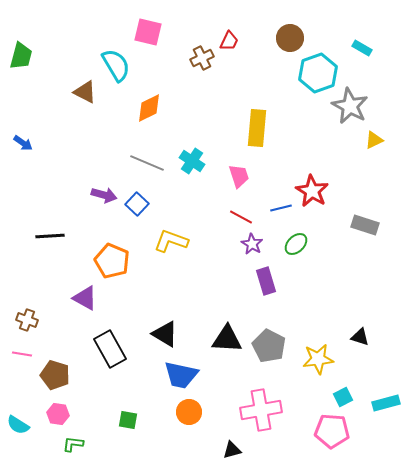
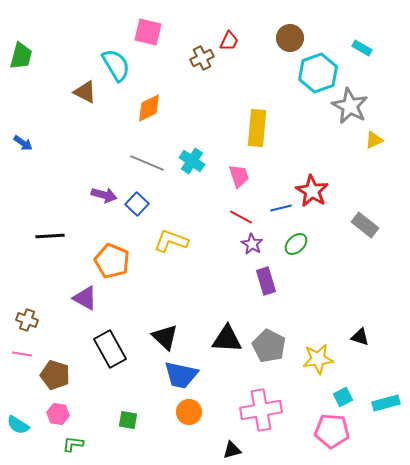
gray rectangle at (365, 225): rotated 20 degrees clockwise
black triangle at (165, 334): moved 3 px down; rotated 12 degrees clockwise
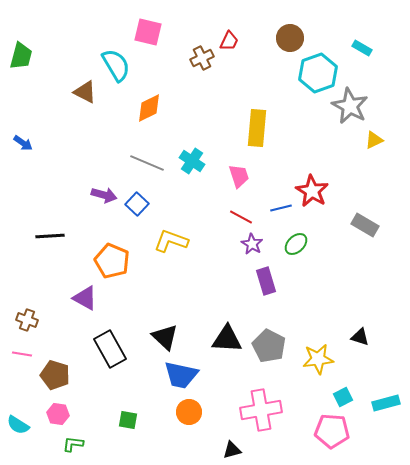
gray rectangle at (365, 225): rotated 8 degrees counterclockwise
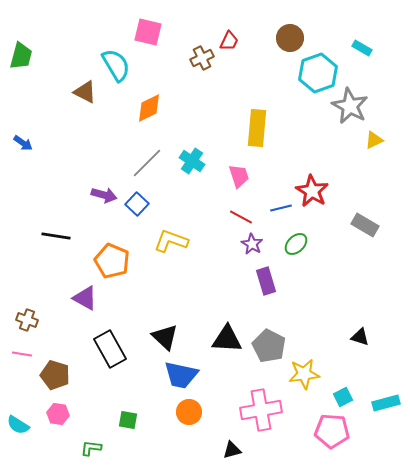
gray line at (147, 163): rotated 68 degrees counterclockwise
black line at (50, 236): moved 6 px right; rotated 12 degrees clockwise
yellow star at (318, 359): moved 14 px left, 15 px down
green L-shape at (73, 444): moved 18 px right, 4 px down
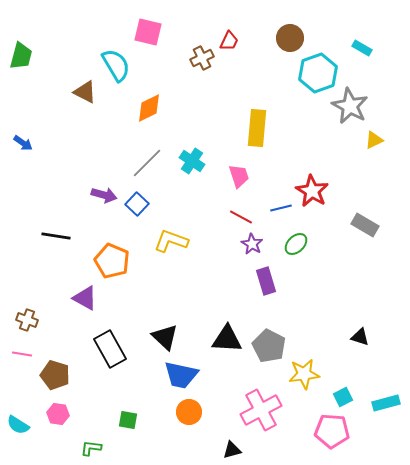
pink cross at (261, 410): rotated 18 degrees counterclockwise
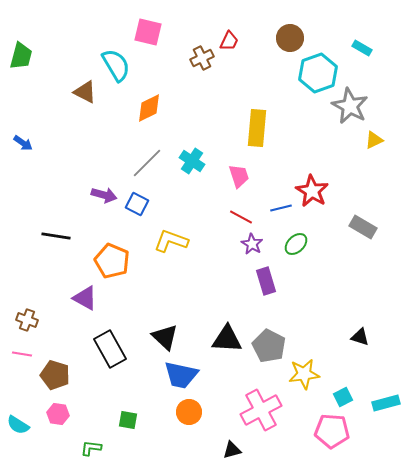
blue square at (137, 204): rotated 15 degrees counterclockwise
gray rectangle at (365, 225): moved 2 px left, 2 px down
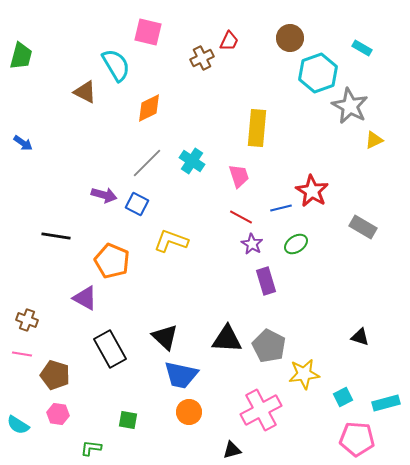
green ellipse at (296, 244): rotated 10 degrees clockwise
pink pentagon at (332, 431): moved 25 px right, 8 px down
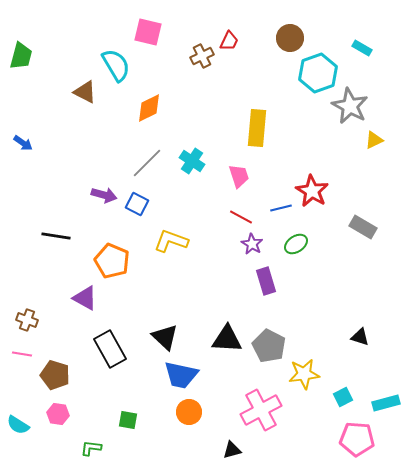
brown cross at (202, 58): moved 2 px up
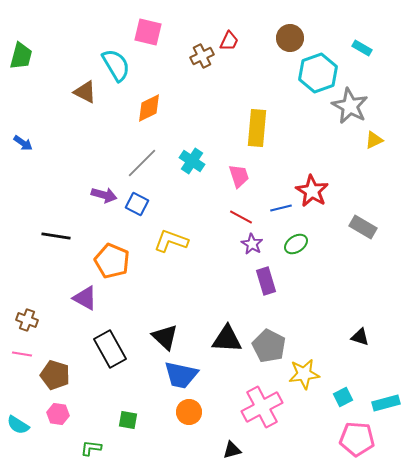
gray line at (147, 163): moved 5 px left
pink cross at (261, 410): moved 1 px right, 3 px up
